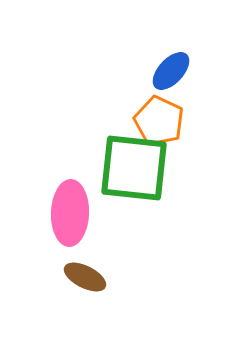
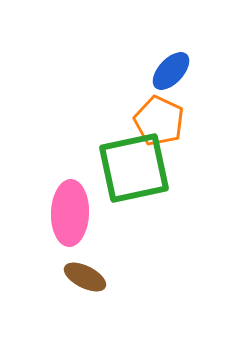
green square: rotated 18 degrees counterclockwise
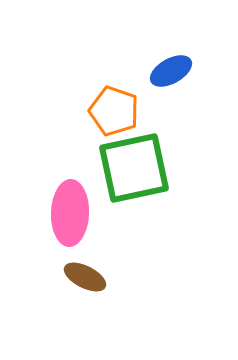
blue ellipse: rotated 18 degrees clockwise
orange pentagon: moved 45 px left, 10 px up; rotated 6 degrees counterclockwise
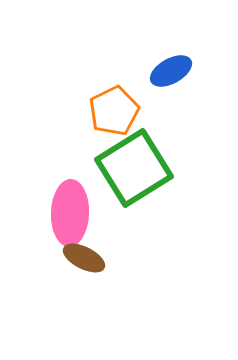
orange pentagon: rotated 27 degrees clockwise
green square: rotated 20 degrees counterclockwise
brown ellipse: moved 1 px left, 19 px up
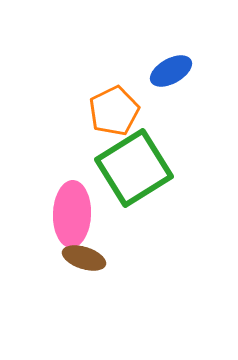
pink ellipse: moved 2 px right, 1 px down
brown ellipse: rotated 9 degrees counterclockwise
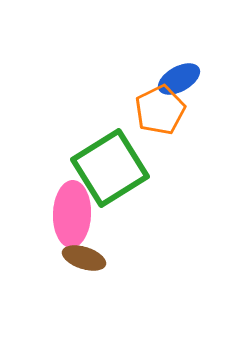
blue ellipse: moved 8 px right, 8 px down
orange pentagon: moved 46 px right, 1 px up
green square: moved 24 px left
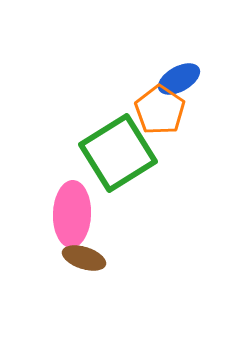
orange pentagon: rotated 12 degrees counterclockwise
green square: moved 8 px right, 15 px up
